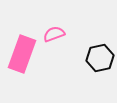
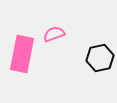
pink rectangle: rotated 9 degrees counterclockwise
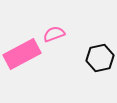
pink rectangle: rotated 51 degrees clockwise
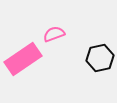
pink rectangle: moved 1 px right, 5 px down; rotated 6 degrees counterclockwise
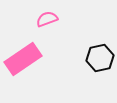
pink semicircle: moved 7 px left, 15 px up
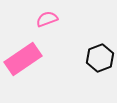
black hexagon: rotated 8 degrees counterclockwise
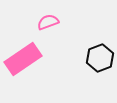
pink semicircle: moved 1 px right, 3 px down
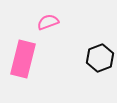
pink rectangle: rotated 42 degrees counterclockwise
